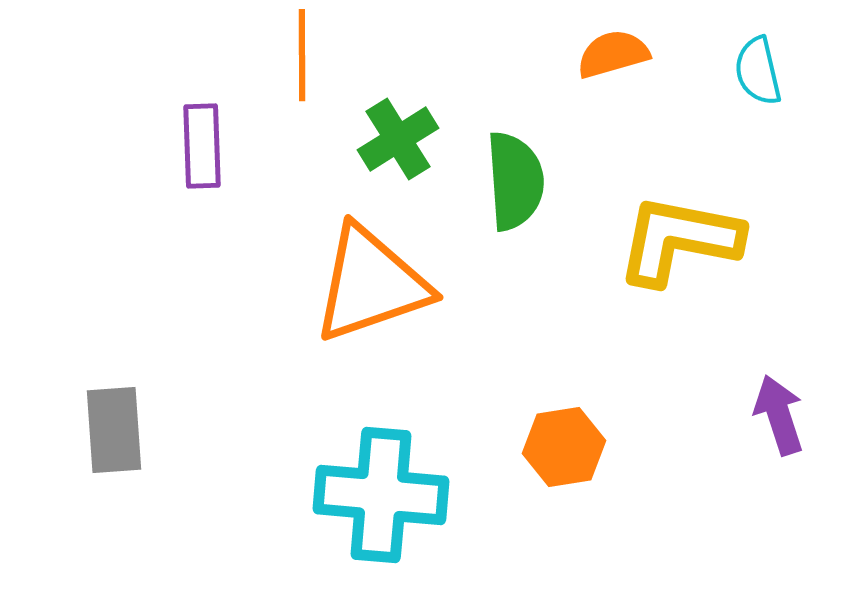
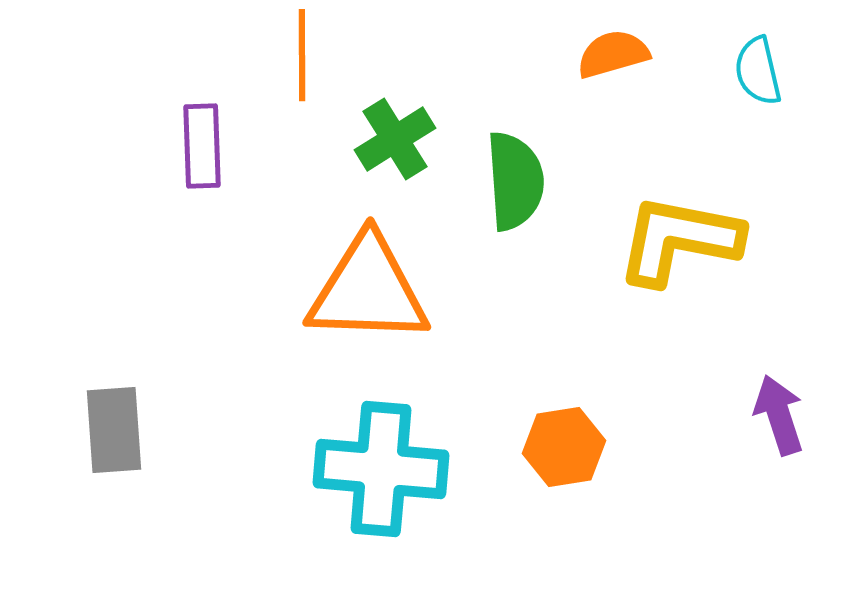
green cross: moved 3 px left
orange triangle: moved 3 px left, 6 px down; rotated 21 degrees clockwise
cyan cross: moved 26 px up
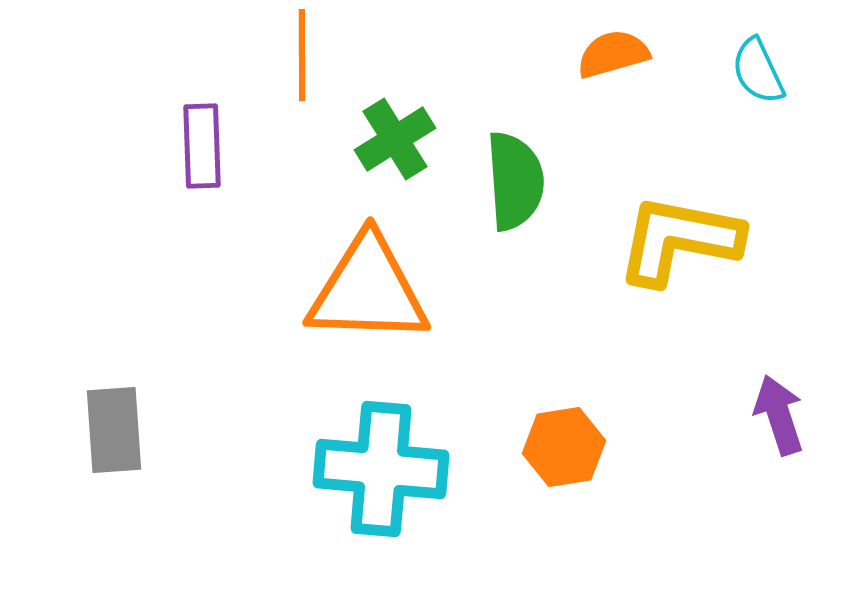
cyan semicircle: rotated 12 degrees counterclockwise
